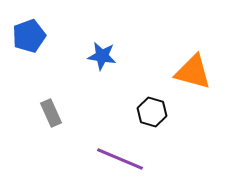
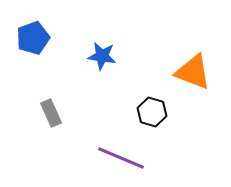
blue pentagon: moved 4 px right, 2 px down
orange triangle: rotated 6 degrees clockwise
purple line: moved 1 px right, 1 px up
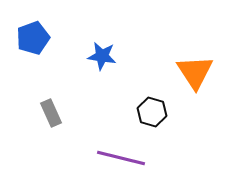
orange triangle: moved 2 px right; rotated 36 degrees clockwise
purple line: rotated 9 degrees counterclockwise
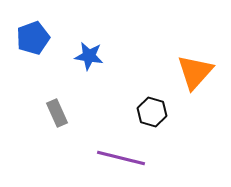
blue star: moved 13 px left
orange triangle: rotated 15 degrees clockwise
gray rectangle: moved 6 px right
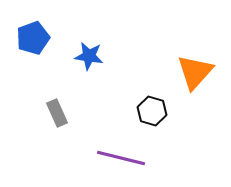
black hexagon: moved 1 px up
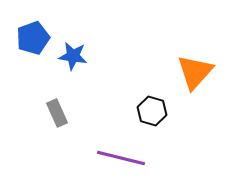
blue star: moved 16 px left
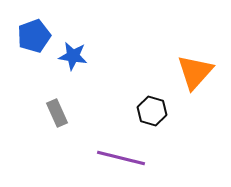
blue pentagon: moved 1 px right, 2 px up
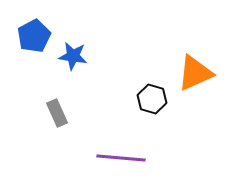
blue pentagon: rotated 8 degrees counterclockwise
orange triangle: moved 1 px down; rotated 24 degrees clockwise
black hexagon: moved 12 px up
purple line: rotated 9 degrees counterclockwise
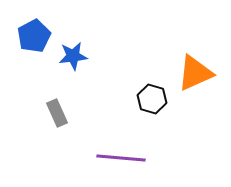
blue star: rotated 16 degrees counterclockwise
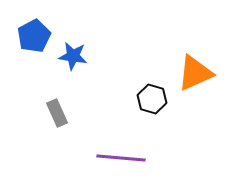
blue star: rotated 16 degrees clockwise
